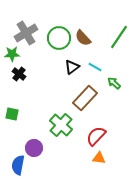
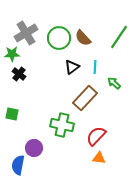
cyan line: rotated 64 degrees clockwise
green cross: moved 1 px right; rotated 30 degrees counterclockwise
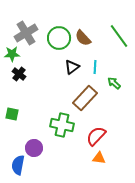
green line: moved 1 px up; rotated 70 degrees counterclockwise
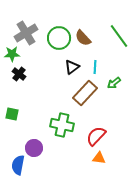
green arrow: rotated 80 degrees counterclockwise
brown rectangle: moved 5 px up
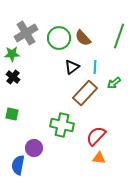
green line: rotated 55 degrees clockwise
black cross: moved 6 px left, 3 px down
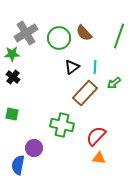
brown semicircle: moved 1 px right, 5 px up
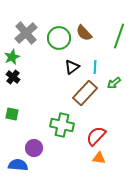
gray cross: rotated 10 degrees counterclockwise
green star: moved 3 px down; rotated 21 degrees counterclockwise
blue semicircle: rotated 84 degrees clockwise
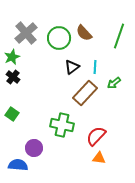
green square: rotated 24 degrees clockwise
